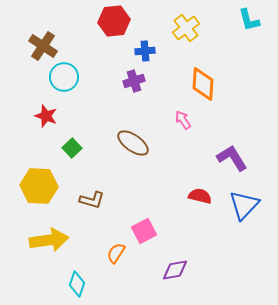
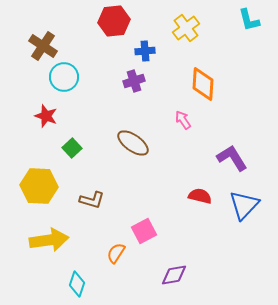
purple diamond: moved 1 px left, 5 px down
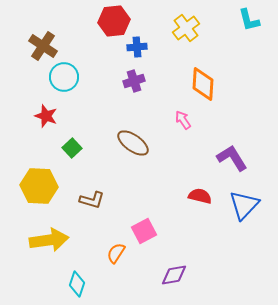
blue cross: moved 8 px left, 4 px up
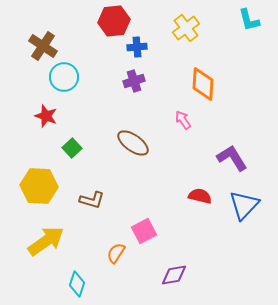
yellow arrow: moved 3 px left, 1 px down; rotated 27 degrees counterclockwise
